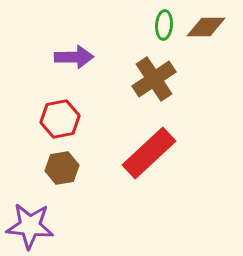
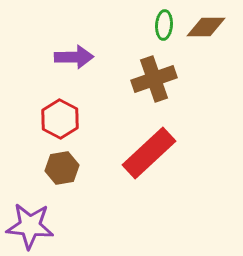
brown cross: rotated 15 degrees clockwise
red hexagon: rotated 21 degrees counterclockwise
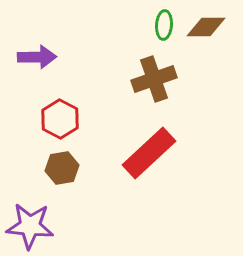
purple arrow: moved 37 px left
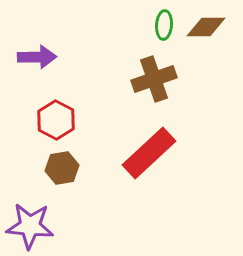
red hexagon: moved 4 px left, 1 px down
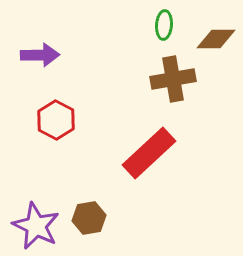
brown diamond: moved 10 px right, 12 px down
purple arrow: moved 3 px right, 2 px up
brown cross: moved 19 px right; rotated 9 degrees clockwise
brown hexagon: moved 27 px right, 50 px down
purple star: moved 6 px right; rotated 21 degrees clockwise
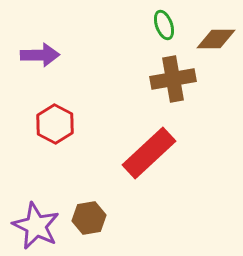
green ellipse: rotated 24 degrees counterclockwise
red hexagon: moved 1 px left, 4 px down
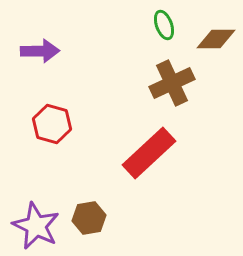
purple arrow: moved 4 px up
brown cross: moved 1 px left, 4 px down; rotated 15 degrees counterclockwise
red hexagon: moved 3 px left; rotated 12 degrees counterclockwise
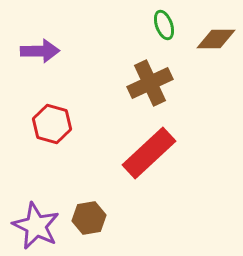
brown cross: moved 22 px left
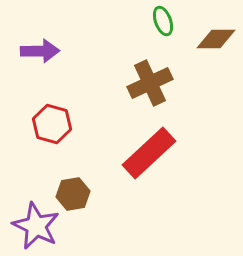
green ellipse: moved 1 px left, 4 px up
brown hexagon: moved 16 px left, 24 px up
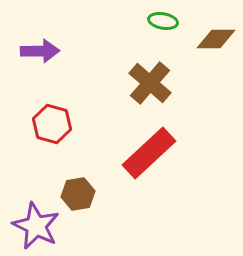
green ellipse: rotated 60 degrees counterclockwise
brown cross: rotated 24 degrees counterclockwise
brown hexagon: moved 5 px right
